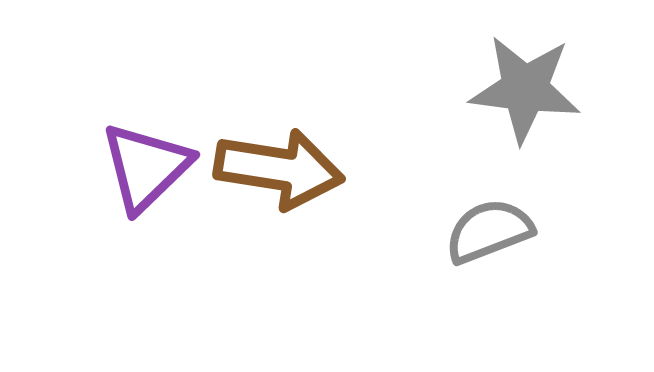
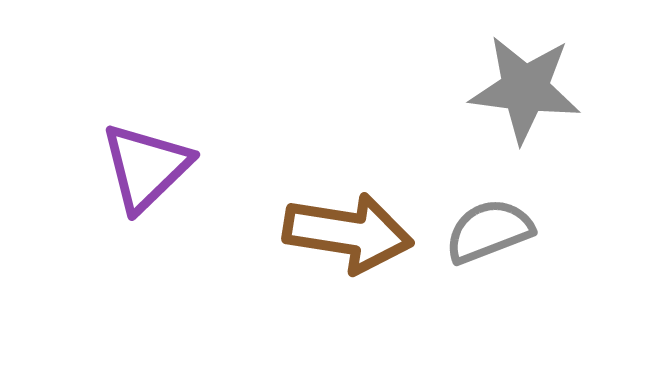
brown arrow: moved 69 px right, 64 px down
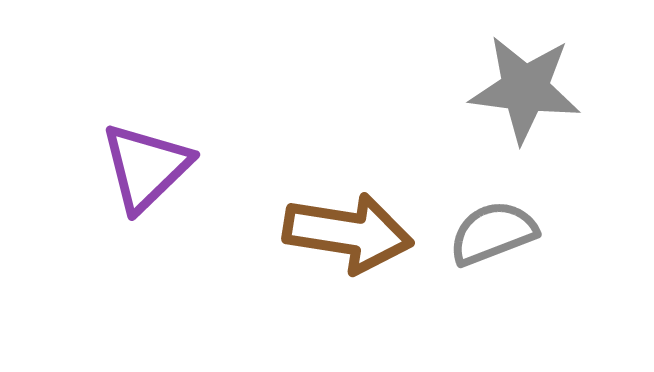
gray semicircle: moved 4 px right, 2 px down
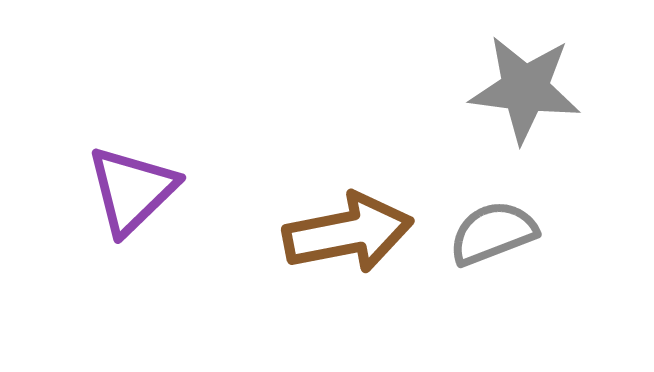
purple triangle: moved 14 px left, 23 px down
brown arrow: rotated 20 degrees counterclockwise
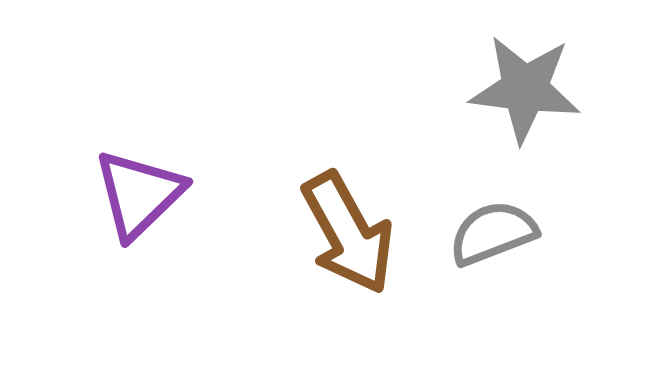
purple triangle: moved 7 px right, 4 px down
brown arrow: rotated 72 degrees clockwise
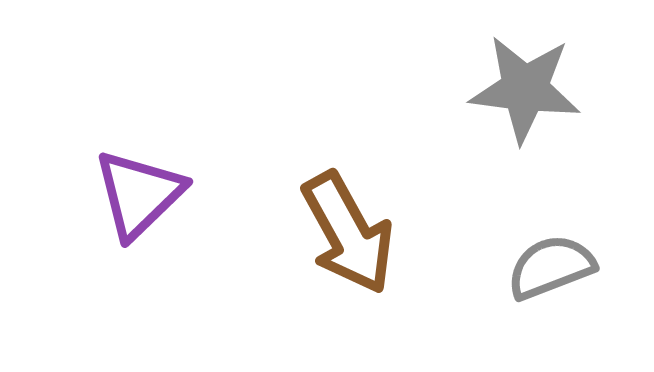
gray semicircle: moved 58 px right, 34 px down
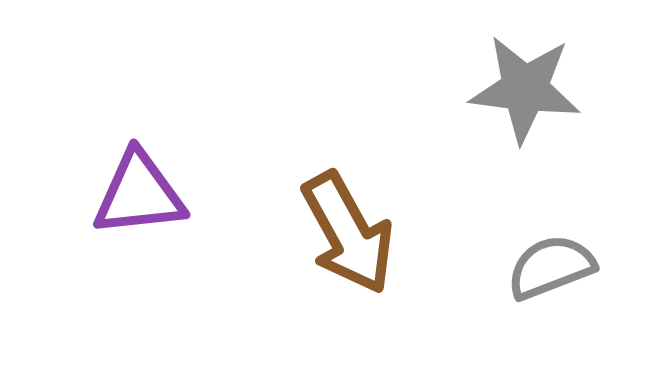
purple triangle: rotated 38 degrees clockwise
